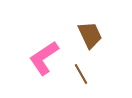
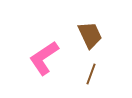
brown line: moved 10 px right; rotated 50 degrees clockwise
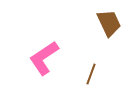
brown trapezoid: moved 19 px right, 12 px up
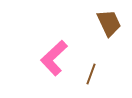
pink L-shape: moved 10 px right; rotated 9 degrees counterclockwise
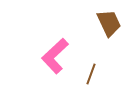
pink L-shape: moved 1 px right, 2 px up
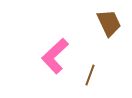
brown line: moved 1 px left, 1 px down
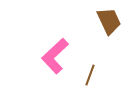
brown trapezoid: moved 2 px up
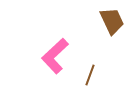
brown trapezoid: moved 3 px right
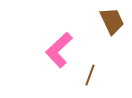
pink L-shape: moved 4 px right, 6 px up
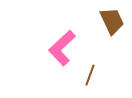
pink L-shape: moved 3 px right, 2 px up
